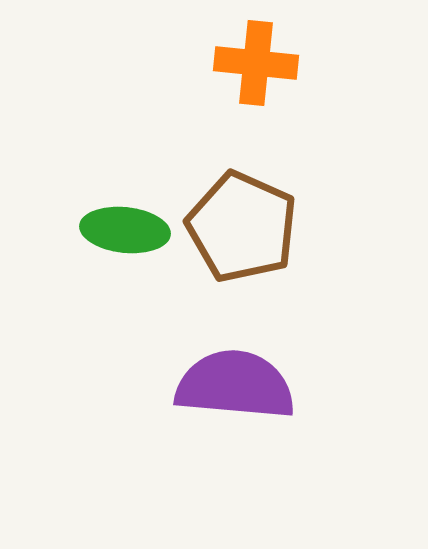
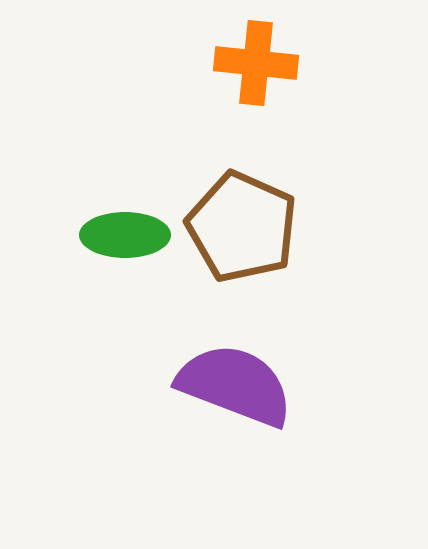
green ellipse: moved 5 px down; rotated 6 degrees counterclockwise
purple semicircle: rotated 16 degrees clockwise
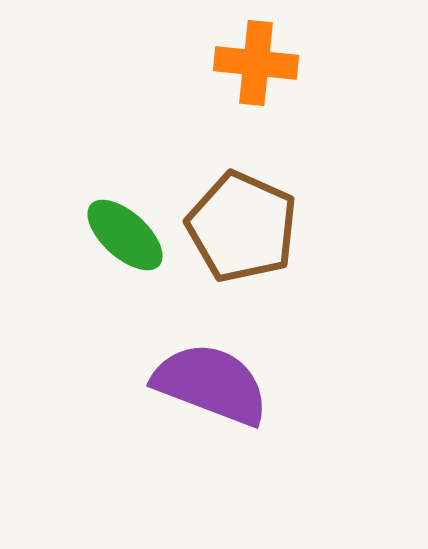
green ellipse: rotated 42 degrees clockwise
purple semicircle: moved 24 px left, 1 px up
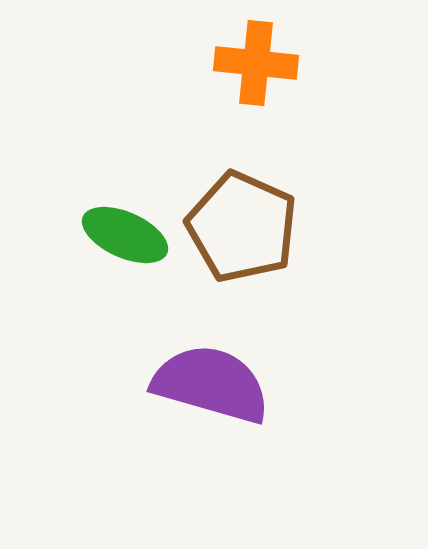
green ellipse: rotated 18 degrees counterclockwise
purple semicircle: rotated 5 degrees counterclockwise
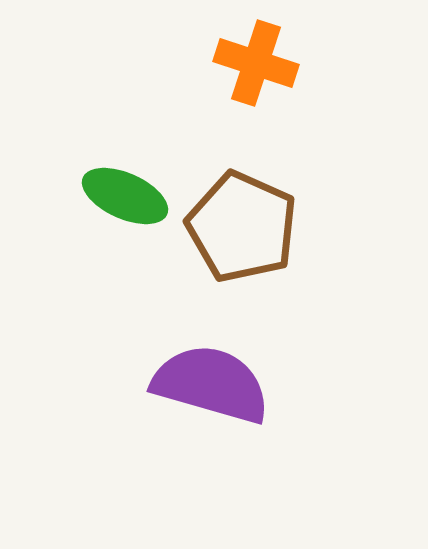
orange cross: rotated 12 degrees clockwise
green ellipse: moved 39 px up
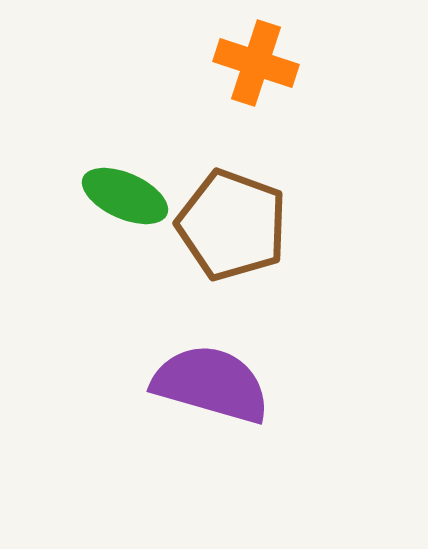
brown pentagon: moved 10 px left, 2 px up; rotated 4 degrees counterclockwise
